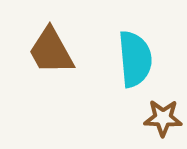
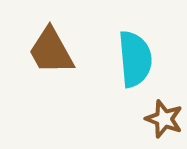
brown star: moved 1 px right, 1 px down; rotated 18 degrees clockwise
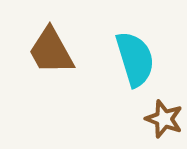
cyan semicircle: rotated 12 degrees counterclockwise
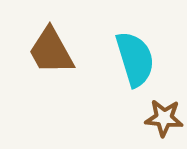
brown star: moved 1 px up; rotated 15 degrees counterclockwise
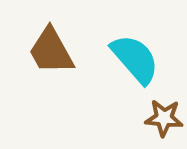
cyan semicircle: rotated 24 degrees counterclockwise
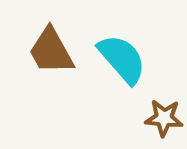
cyan semicircle: moved 13 px left
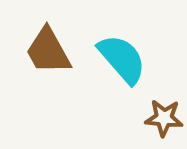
brown trapezoid: moved 3 px left
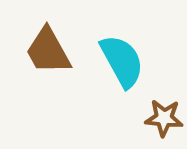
cyan semicircle: moved 2 px down; rotated 12 degrees clockwise
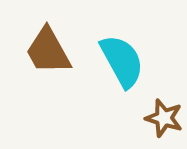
brown star: rotated 12 degrees clockwise
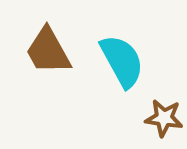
brown star: rotated 9 degrees counterclockwise
